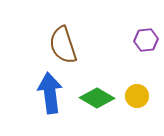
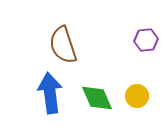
green diamond: rotated 36 degrees clockwise
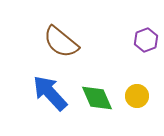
purple hexagon: rotated 15 degrees counterclockwise
brown semicircle: moved 2 px left, 3 px up; rotated 33 degrees counterclockwise
blue arrow: rotated 36 degrees counterclockwise
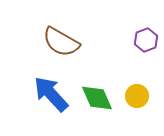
brown semicircle: rotated 9 degrees counterclockwise
blue arrow: moved 1 px right, 1 px down
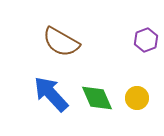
yellow circle: moved 2 px down
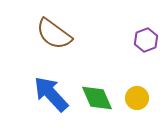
brown semicircle: moved 7 px left, 8 px up; rotated 6 degrees clockwise
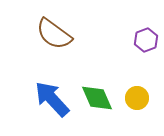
blue arrow: moved 1 px right, 5 px down
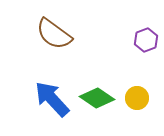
green diamond: rotated 32 degrees counterclockwise
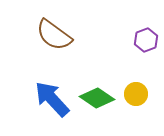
brown semicircle: moved 1 px down
yellow circle: moved 1 px left, 4 px up
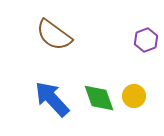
yellow circle: moved 2 px left, 2 px down
green diamond: moved 2 px right; rotated 36 degrees clockwise
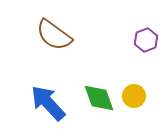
blue arrow: moved 4 px left, 4 px down
